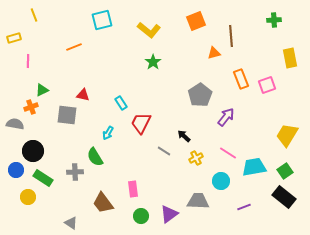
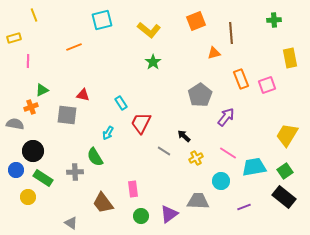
brown line at (231, 36): moved 3 px up
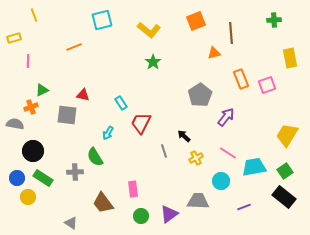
gray line at (164, 151): rotated 40 degrees clockwise
blue circle at (16, 170): moved 1 px right, 8 px down
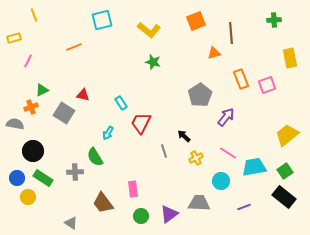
pink line at (28, 61): rotated 24 degrees clockwise
green star at (153, 62): rotated 21 degrees counterclockwise
gray square at (67, 115): moved 3 px left, 2 px up; rotated 25 degrees clockwise
yellow trapezoid at (287, 135): rotated 20 degrees clockwise
gray trapezoid at (198, 201): moved 1 px right, 2 px down
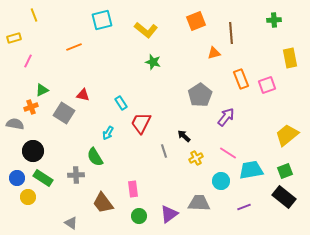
yellow L-shape at (149, 30): moved 3 px left
cyan trapezoid at (254, 167): moved 3 px left, 3 px down
green square at (285, 171): rotated 14 degrees clockwise
gray cross at (75, 172): moved 1 px right, 3 px down
green circle at (141, 216): moved 2 px left
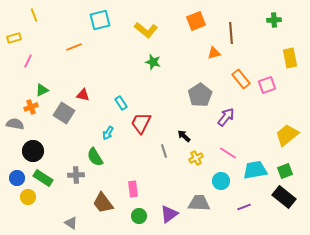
cyan square at (102, 20): moved 2 px left
orange rectangle at (241, 79): rotated 18 degrees counterclockwise
cyan trapezoid at (251, 170): moved 4 px right
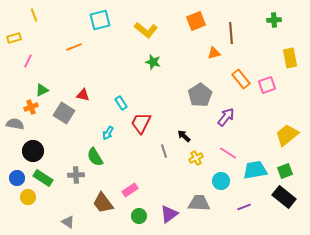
pink rectangle at (133, 189): moved 3 px left, 1 px down; rotated 63 degrees clockwise
gray triangle at (71, 223): moved 3 px left, 1 px up
